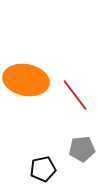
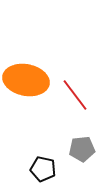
black pentagon: rotated 25 degrees clockwise
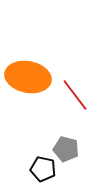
orange ellipse: moved 2 px right, 3 px up
gray pentagon: moved 16 px left; rotated 20 degrees clockwise
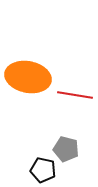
red line: rotated 44 degrees counterclockwise
black pentagon: moved 1 px down
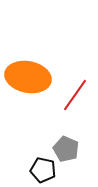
red line: rotated 64 degrees counterclockwise
gray pentagon: rotated 10 degrees clockwise
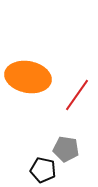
red line: moved 2 px right
gray pentagon: rotated 15 degrees counterclockwise
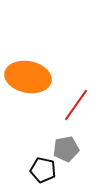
red line: moved 1 px left, 10 px down
gray pentagon: rotated 20 degrees counterclockwise
